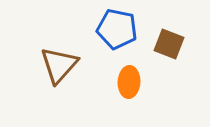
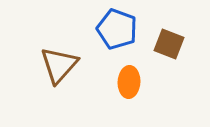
blue pentagon: rotated 9 degrees clockwise
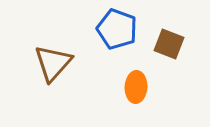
brown triangle: moved 6 px left, 2 px up
orange ellipse: moved 7 px right, 5 px down
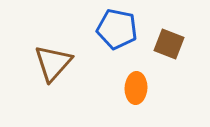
blue pentagon: rotated 9 degrees counterclockwise
orange ellipse: moved 1 px down
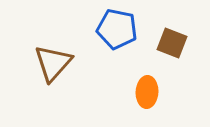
brown square: moved 3 px right, 1 px up
orange ellipse: moved 11 px right, 4 px down
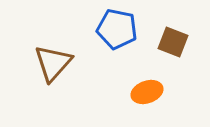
brown square: moved 1 px right, 1 px up
orange ellipse: rotated 68 degrees clockwise
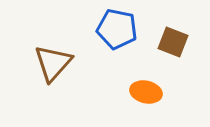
orange ellipse: moved 1 px left; rotated 32 degrees clockwise
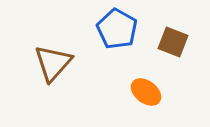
blue pentagon: rotated 18 degrees clockwise
orange ellipse: rotated 24 degrees clockwise
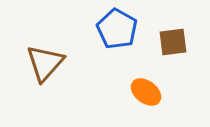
brown square: rotated 28 degrees counterclockwise
brown triangle: moved 8 px left
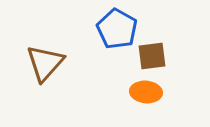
brown square: moved 21 px left, 14 px down
orange ellipse: rotated 32 degrees counterclockwise
